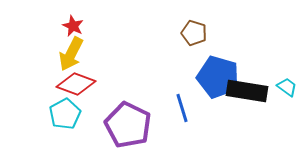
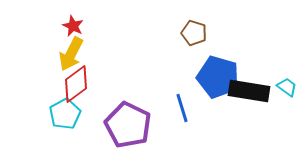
red diamond: rotated 57 degrees counterclockwise
black rectangle: moved 2 px right
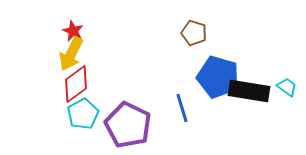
red star: moved 5 px down
cyan pentagon: moved 18 px right
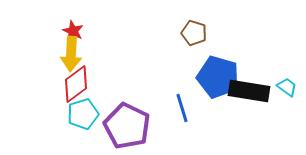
yellow arrow: rotated 24 degrees counterclockwise
cyan pentagon: rotated 12 degrees clockwise
purple pentagon: moved 1 px left, 1 px down
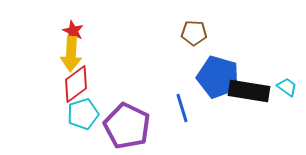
brown pentagon: rotated 15 degrees counterclockwise
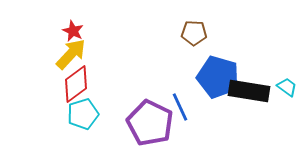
yellow arrow: rotated 140 degrees counterclockwise
blue line: moved 2 px left, 1 px up; rotated 8 degrees counterclockwise
purple pentagon: moved 23 px right, 3 px up
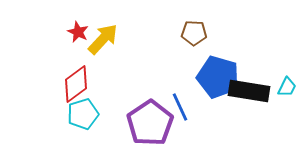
red star: moved 5 px right, 1 px down
yellow arrow: moved 32 px right, 15 px up
cyan trapezoid: rotated 80 degrees clockwise
purple pentagon: rotated 12 degrees clockwise
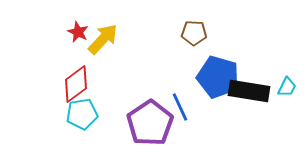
cyan pentagon: moved 1 px left; rotated 8 degrees clockwise
